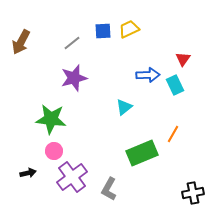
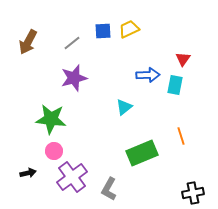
brown arrow: moved 7 px right
cyan rectangle: rotated 36 degrees clockwise
orange line: moved 8 px right, 2 px down; rotated 48 degrees counterclockwise
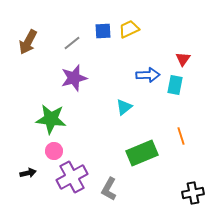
purple cross: rotated 8 degrees clockwise
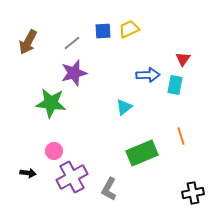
purple star: moved 5 px up
green star: moved 16 px up
black arrow: rotated 21 degrees clockwise
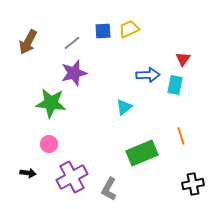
pink circle: moved 5 px left, 7 px up
black cross: moved 9 px up
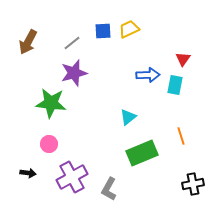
cyan triangle: moved 4 px right, 10 px down
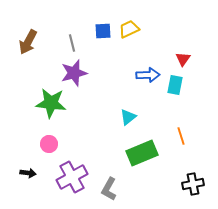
gray line: rotated 66 degrees counterclockwise
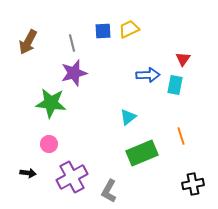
gray L-shape: moved 2 px down
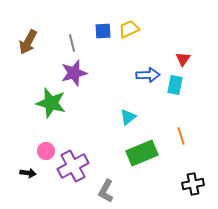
green star: rotated 8 degrees clockwise
pink circle: moved 3 px left, 7 px down
purple cross: moved 1 px right, 11 px up
gray L-shape: moved 3 px left
